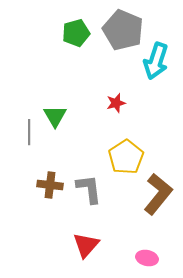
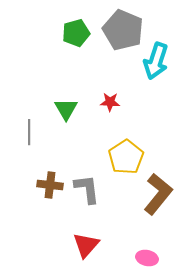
red star: moved 6 px left, 1 px up; rotated 18 degrees clockwise
green triangle: moved 11 px right, 7 px up
gray L-shape: moved 2 px left
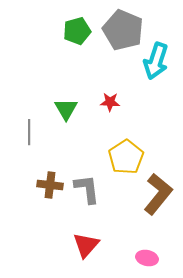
green pentagon: moved 1 px right, 2 px up
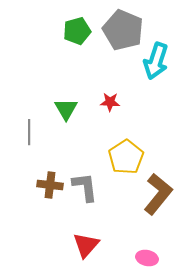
gray L-shape: moved 2 px left, 2 px up
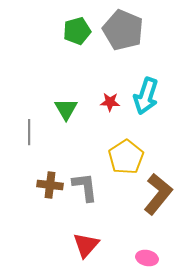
cyan arrow: moved 10 px left, 35 px down
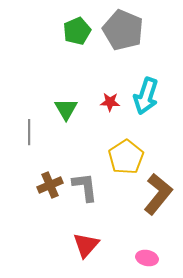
green pentagon: rotated 8 degrees counterclockwise
brown cross: rotated 30 degrees counterclockwise
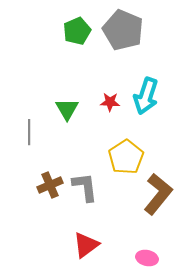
green triangle: moved 1 px right
red triangle: rotated 12 degrees clockwise
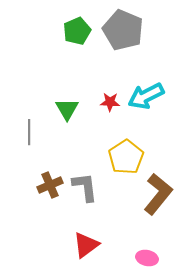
cyan arrow: rotated 45 degrees clockwise
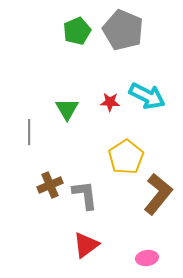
cyan arrow: moved 1 px right; rotated 126 degrees counterclockwise
gray L-shape: moved 8 px down
pink ellipse: rotated 20 degrees counterclockwise
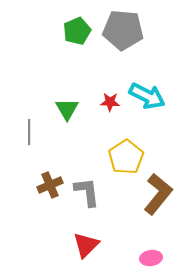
gray pentagon: rotated 18 degrees counterclockwise
gray L-shape: moved 2 px right, 3 px up
red triangle: rotated 8 degrees counterclockwise
pink ellipse: moved 4 px right
